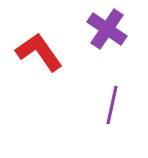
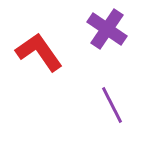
purple line: rotated 39 degrees counterclockwise
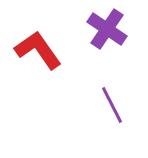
red L-shape: moved 1 px left, 2 px up
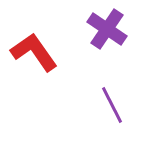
red L-shape: moved 4 px left, 2 px down
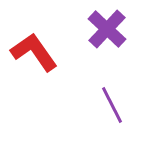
purple cross: rotated 9 degrees clockwise
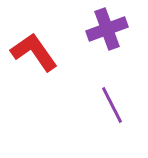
purple cross: rotated 27 degrees clockwise
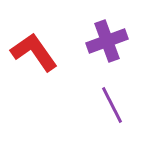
purple cross: moved 12 px down
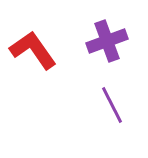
red L-shape: moved 1 px left, 2 px up
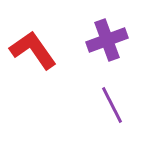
purple cross: moved 1 px up
